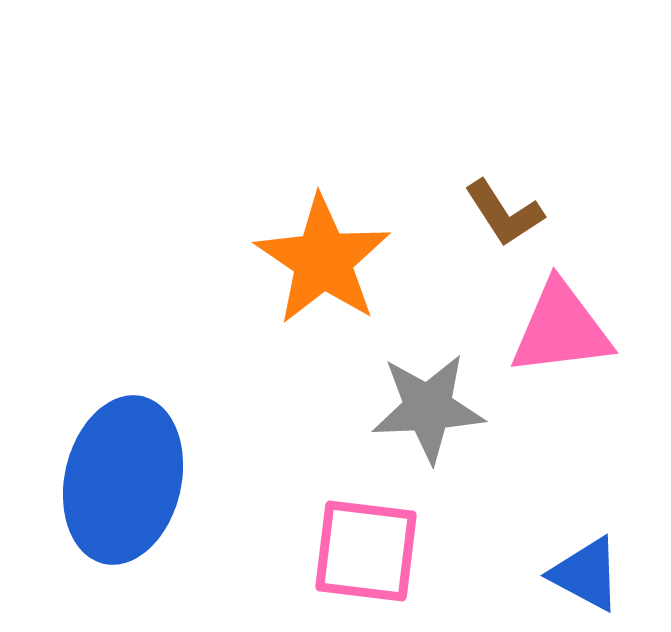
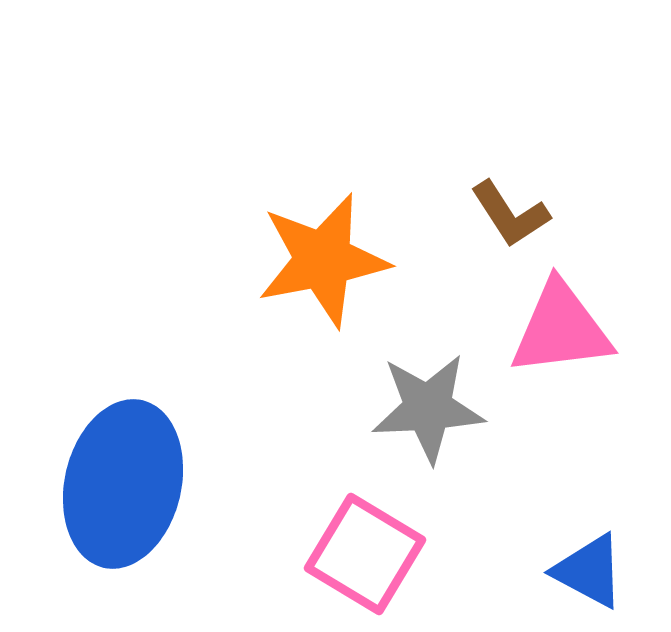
brown L-shape: moved 6 px right, 1 px down
orange star: rotated 27 degrees clockwise
blue ellipse: moved 4 px down
pink square: moved 1 px left, 3 px down; rotated 24 degrees clockwise
blue triangle: moved 3 px right, 3 px up
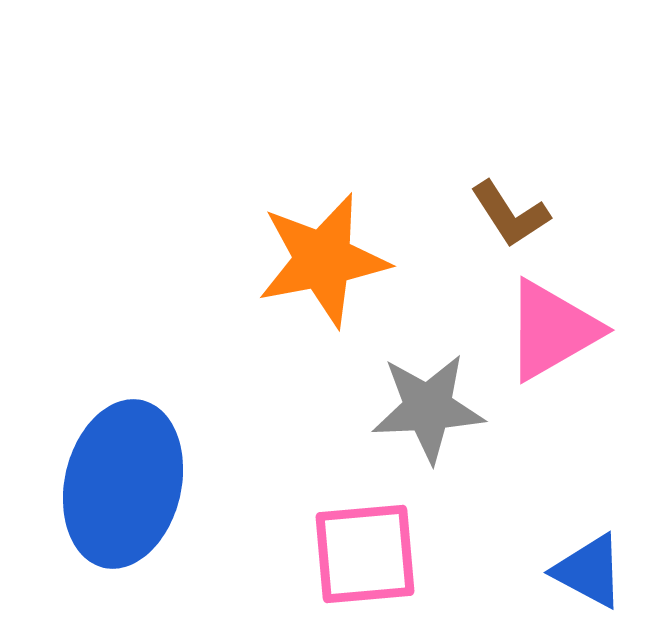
pink triangle: moved 9 px left, 1 px down; rotated 23 degrees counterclockwise
pink square: rotated 36 degrees counterclockwise
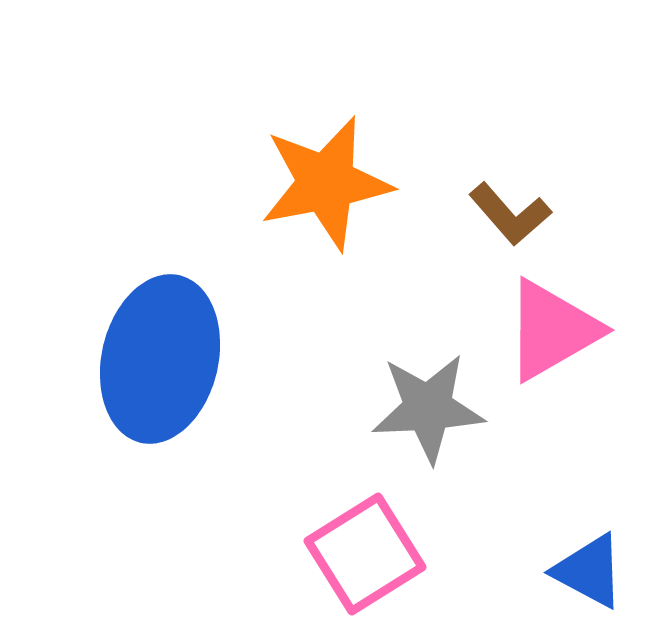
brown L-shape: rotated 8 degrees counterclockwise
orange star: moved 3 px right, 77 px up
blue ellipse: moved 37 px right, 125 px up
pink square: rotated 27 degrees counterclockwise
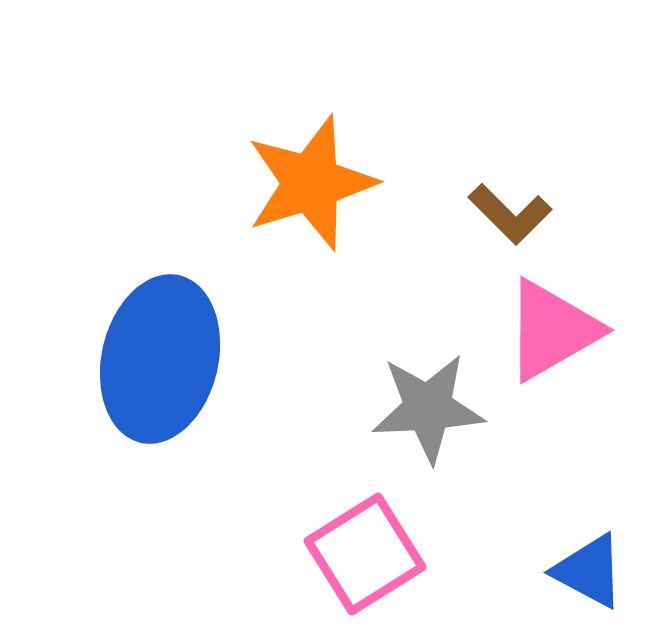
orange star: moved 15 px left; rotated 6 degrees counterclockwise
brown L-shape: rotated 4 degrees counterclockwise
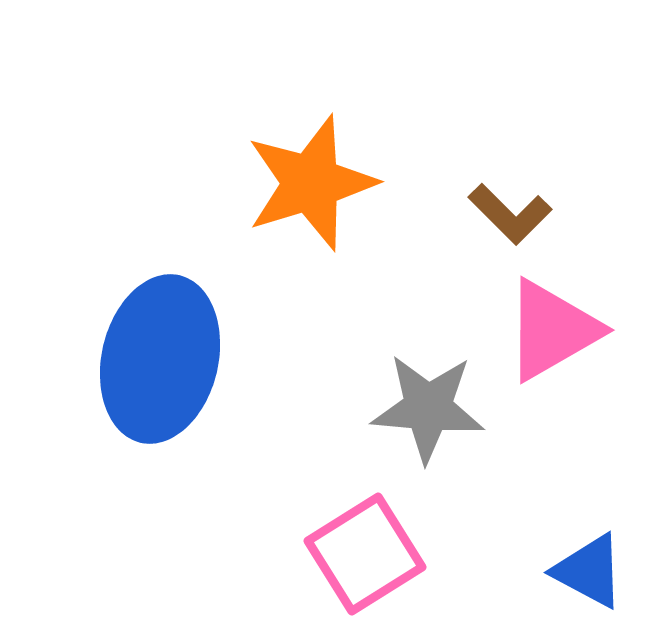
gray star: rotated 8 degrees clockwise
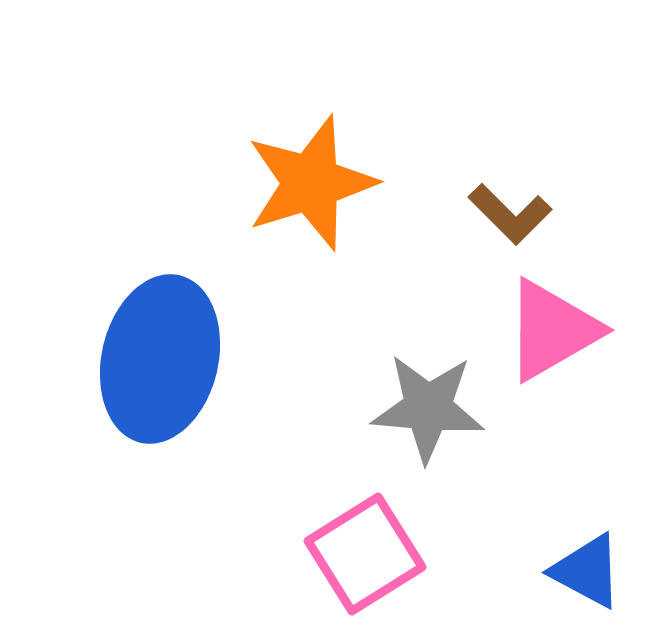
blue triangle: moved 2 px left
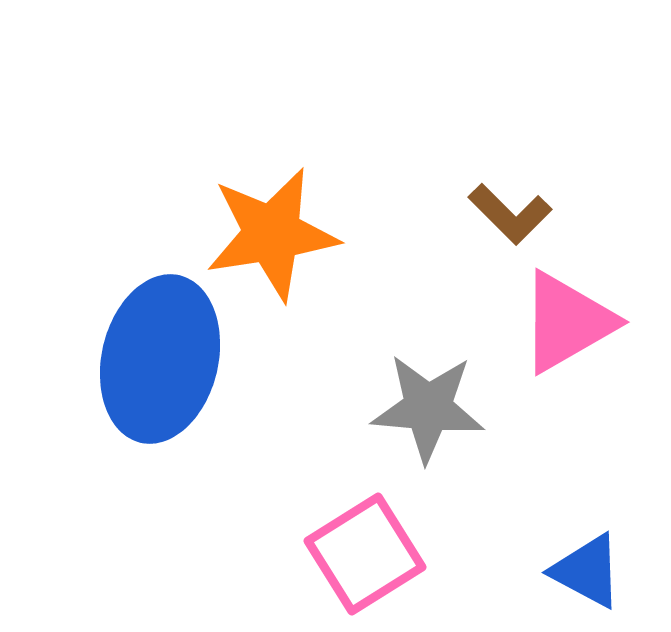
orange star: moved 39 px left, 51 px down; rotated 8 degrees clockwise
pink triangle: moved 15 px right, 8 px up
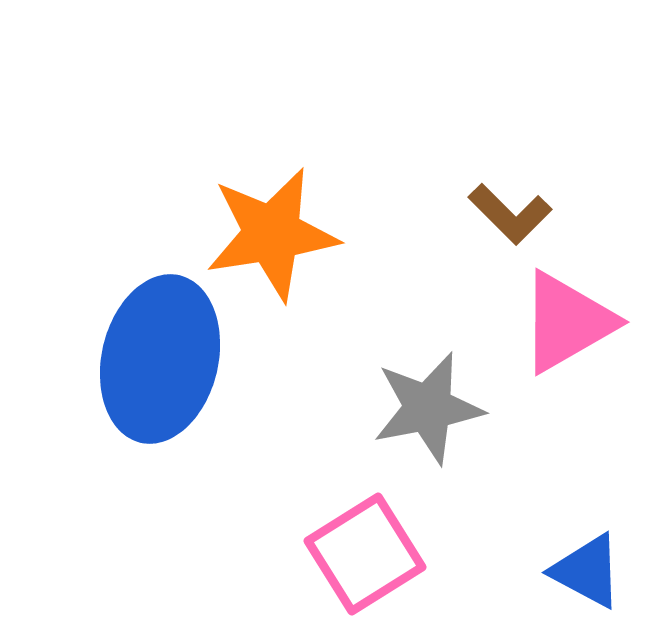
gray star: rotated 16 degrees counterclockwise
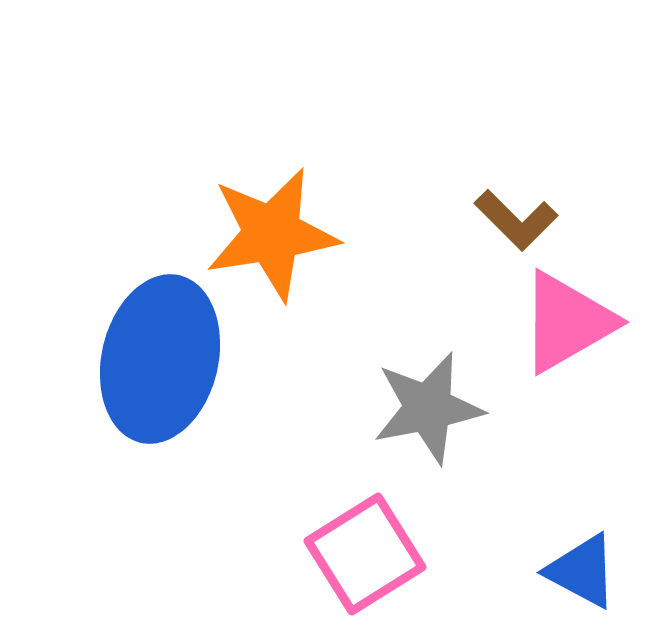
brown L-shape: moved 6 px right, 6 px down
blue triangle: moved 5 px left
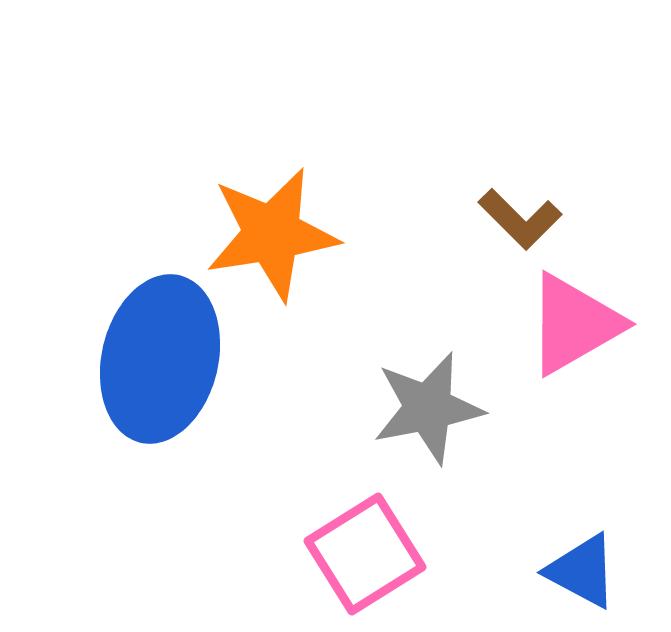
brown L-shape: moved 4 px right, 1 px up
pink triangle: moved 7 px right, 2 px down
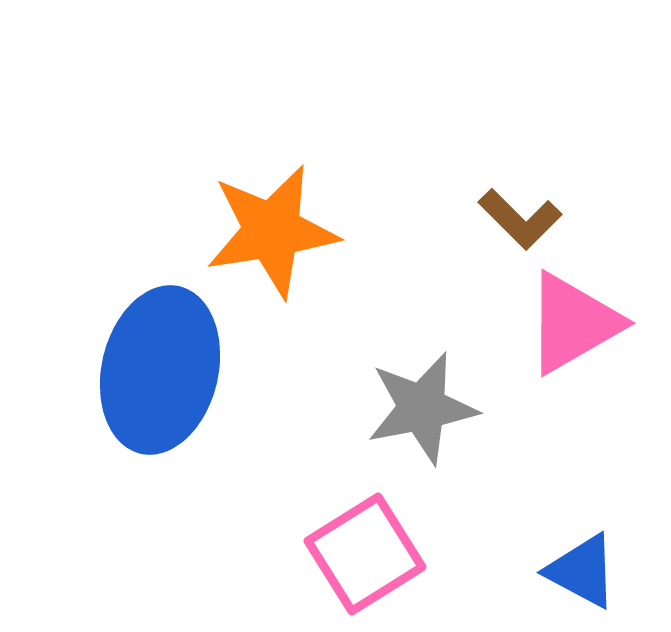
orange star: moved 3 px up
pink triangle: moved 1 px left, 1 px up
blue ellipse: moved 11 px down
gray star: moved 6 px left
